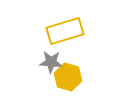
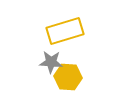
yellow hexagon: rotated 12 degrees counterclockwise
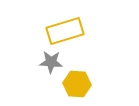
yellow hexagon: moved 9 px right, 7 px down
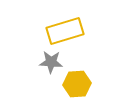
yellow hexagon: rotated 8 degrees counterclockwise
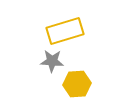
gray star: moved 1 px right, 1 px up
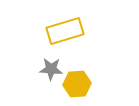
gray star: moved 1 px left, 8 px down
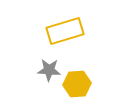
gray star: moved 2 px left, 1 px down
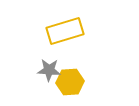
yellow hexagon: moved 7 px left, 2 px up
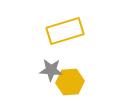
gray star: moved 2 px right
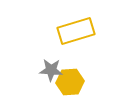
yellow rectangle: moved 11 px right
